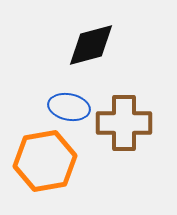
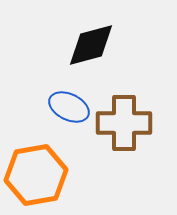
blue ellipse: rotated 15 degrees clockwise
orange hexagon: moved 9 px left, 14 px down
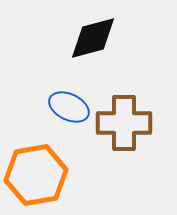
black diamond: moved 2 px right, 7 px up
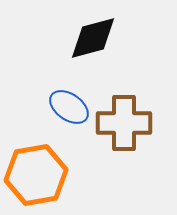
blue ellipse: rotated 9 degrees clockwise
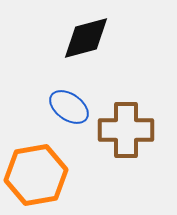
black diamond: moved 7 px left
brown cross: moved 2 px right, 7 px down
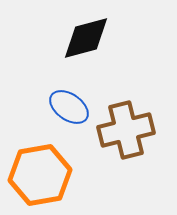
brown cross: rotated 14 degrees counterclockwise
orange hexagon: moved 4 px right
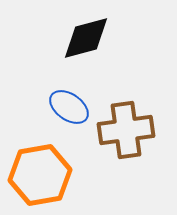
brown cross: rotated 6 degrees clockwise
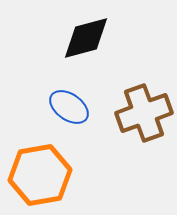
brown cross: moved 18 px right, 17 px up; rotated 12 degrees counterclockwise
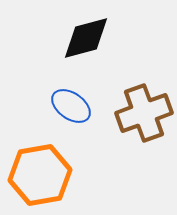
blue ellipse: moved 2 px right, 1 px up
